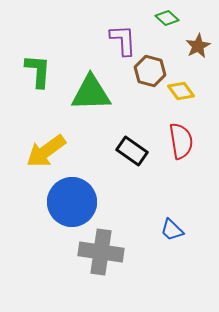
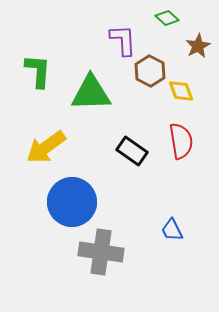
brown hexagon: rotated 12 degrees clockwise
yellow diamond: rotated 16 degrees clockwise
yellow arrow: moved 4 px up
blue trapezoid: rotated 20 degrees clockwise
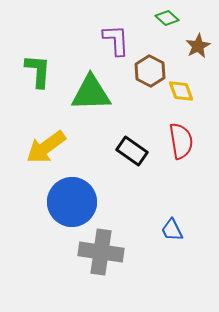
purple L-shape: moved 7 px left
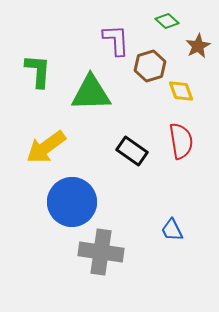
green diamond: moved 3 px down
brown hexagon: moved 5 px up; rotated 16 degrees clockwise
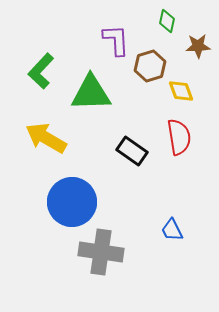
green diamond: rotated 60 degrees clockwise
brown star: rotated 25 degrees clockwise
green L-shape: moved 3 px right; rotated 141 degrees counterclockwise
red semicircle: moved 2 px left, 4 px up
yellow arrow: moved 9 px up; rotated 66 degrees clockwise
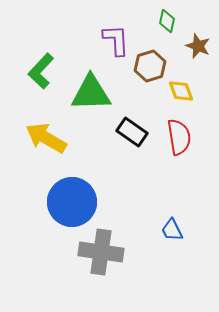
brown star: rotated 25 degrees clockwise
black rectangle: moved 19 px up
